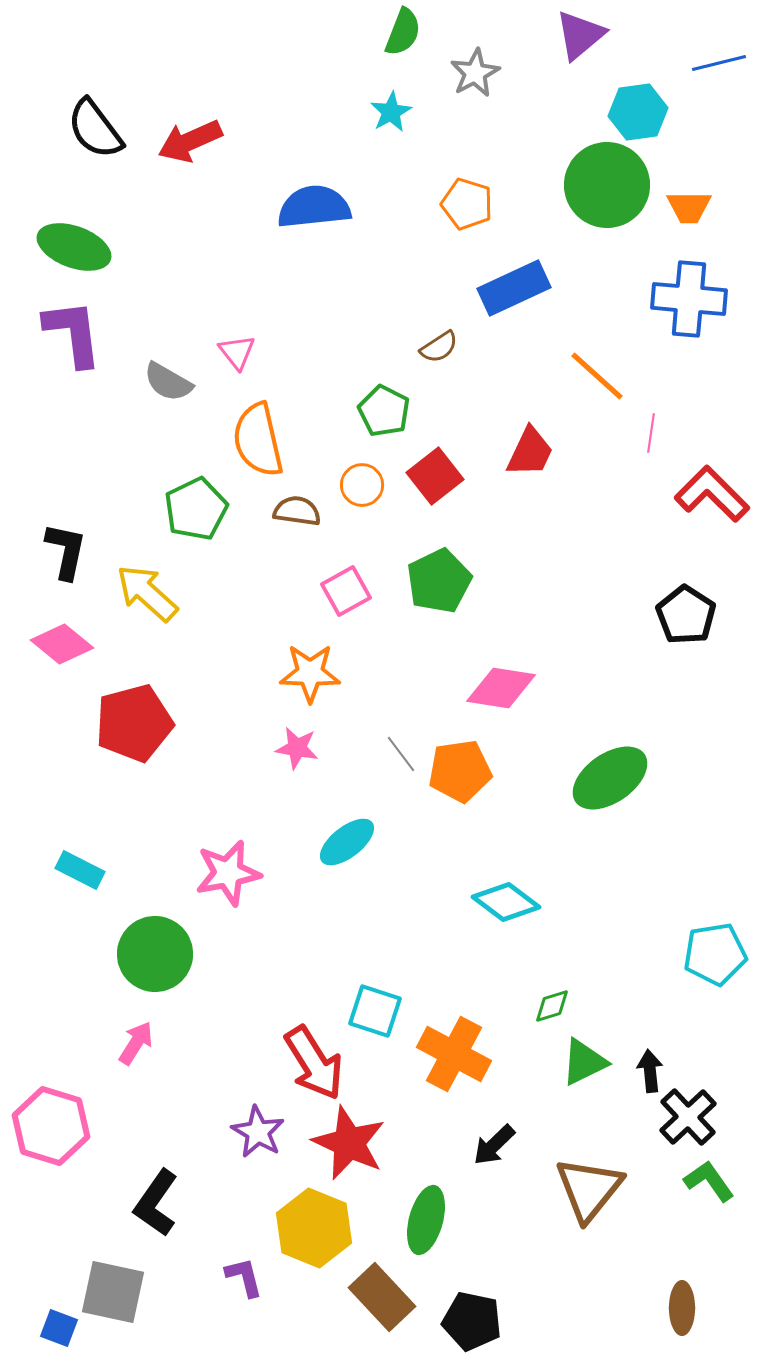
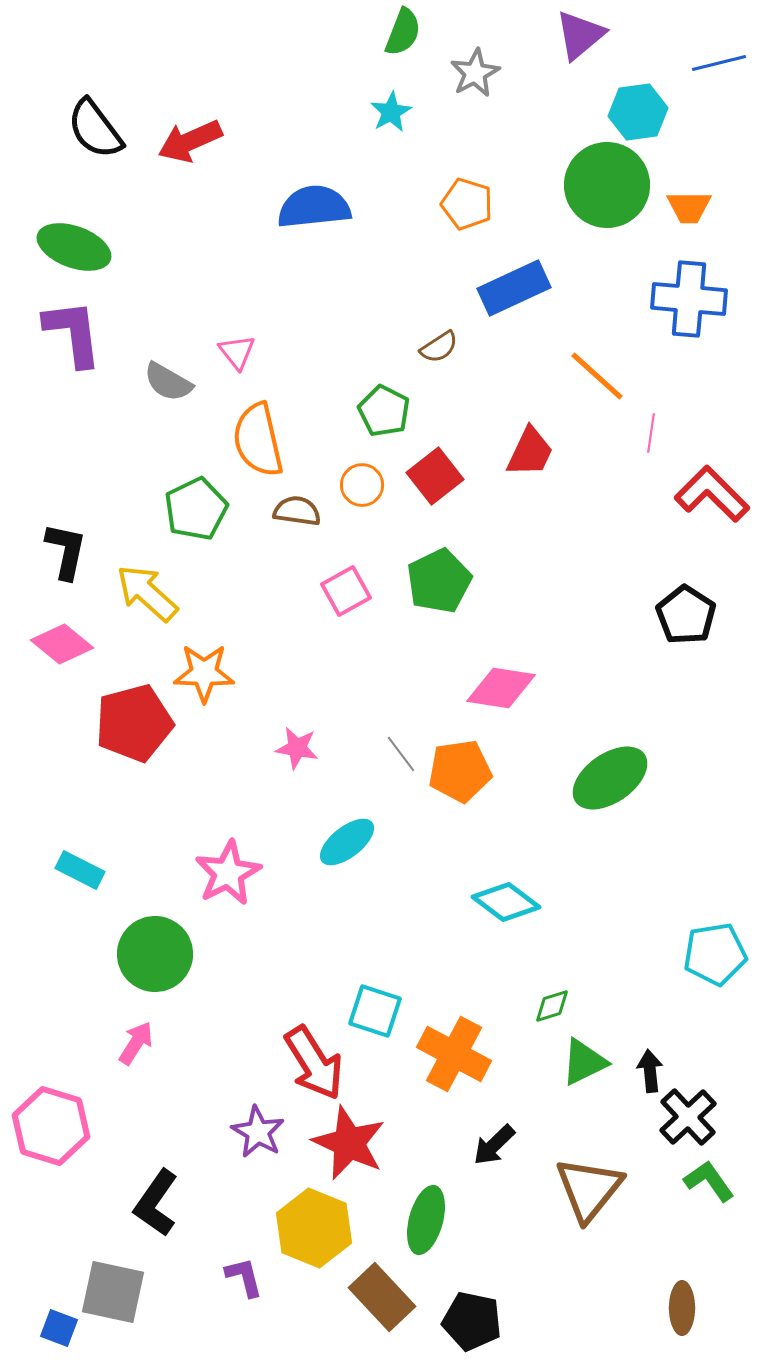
orange star at (310, 673): moved 106 px left
pink star at (228, 873): rotated 16 degrees counterclockwise
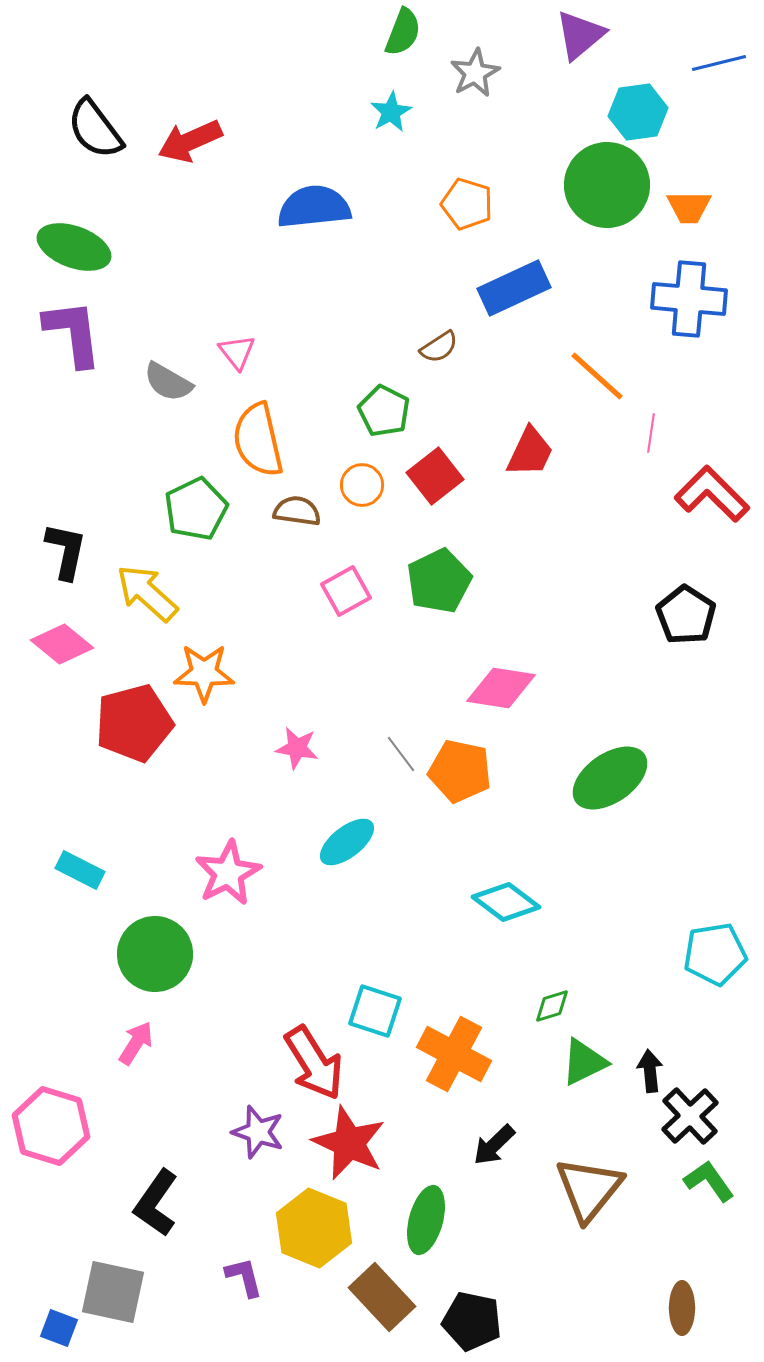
orange pentagon at (460, 771): rotated 20 degrees clockwise
black cross at (688, 1117): moved 2 px right, 1 px up
purple star at (258, 1132): rotated 12 degrees counterclockwise
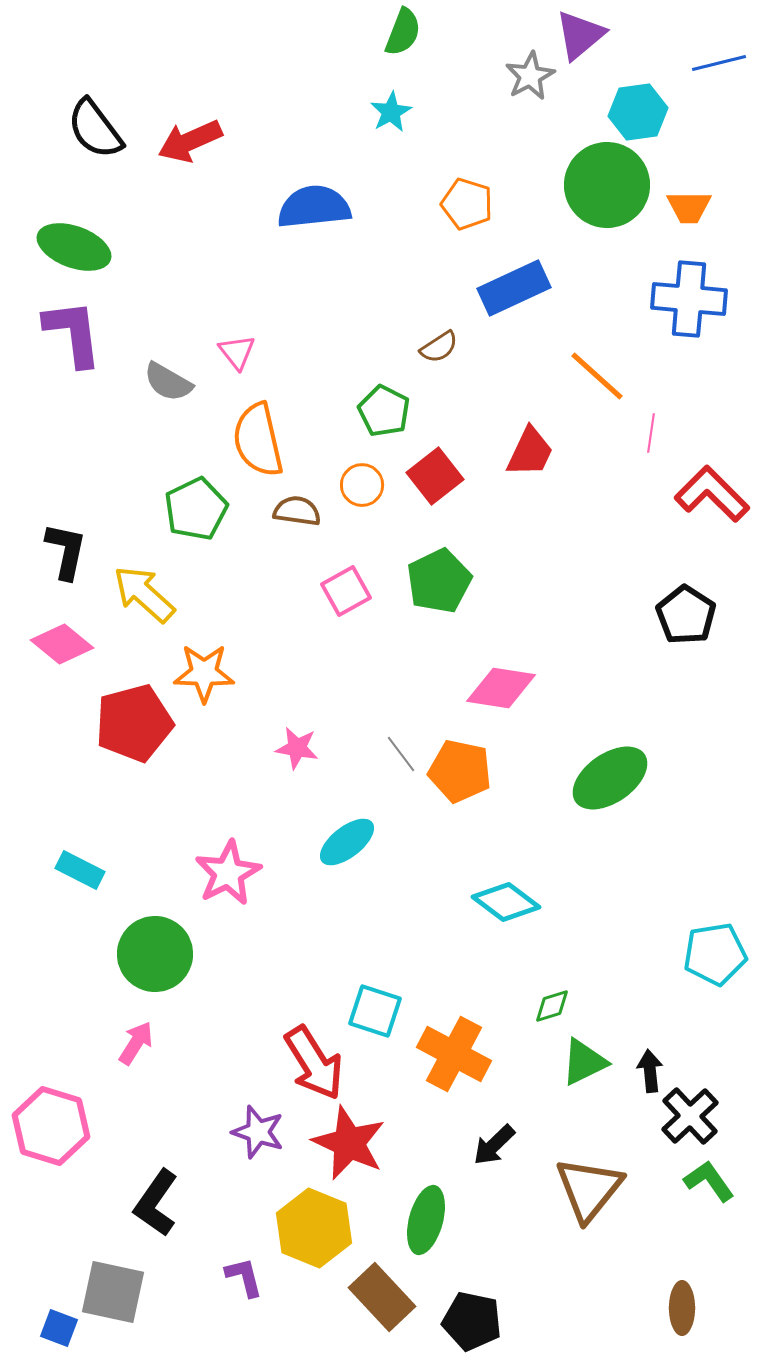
gray star at (475, 73): moved 55 px right, 3 px down
yellow arrow at (147, 593): moved 3 px left, 1 px down
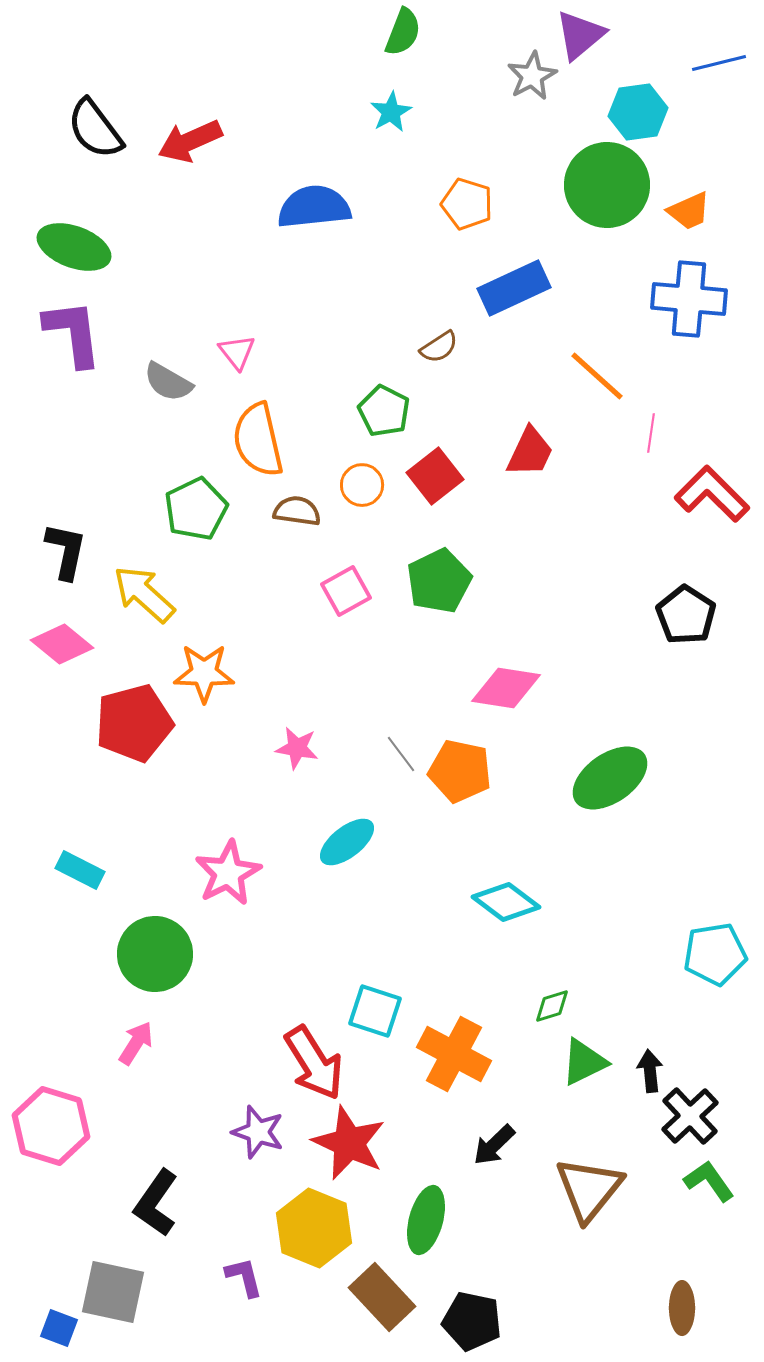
gray star at (530, 76): moved 2 px right
orange trapezoid at (689, 207): moved 4 px down; rotated 24 degrees counterclockwise
pink diamond at (501, 688): moved 5 px right
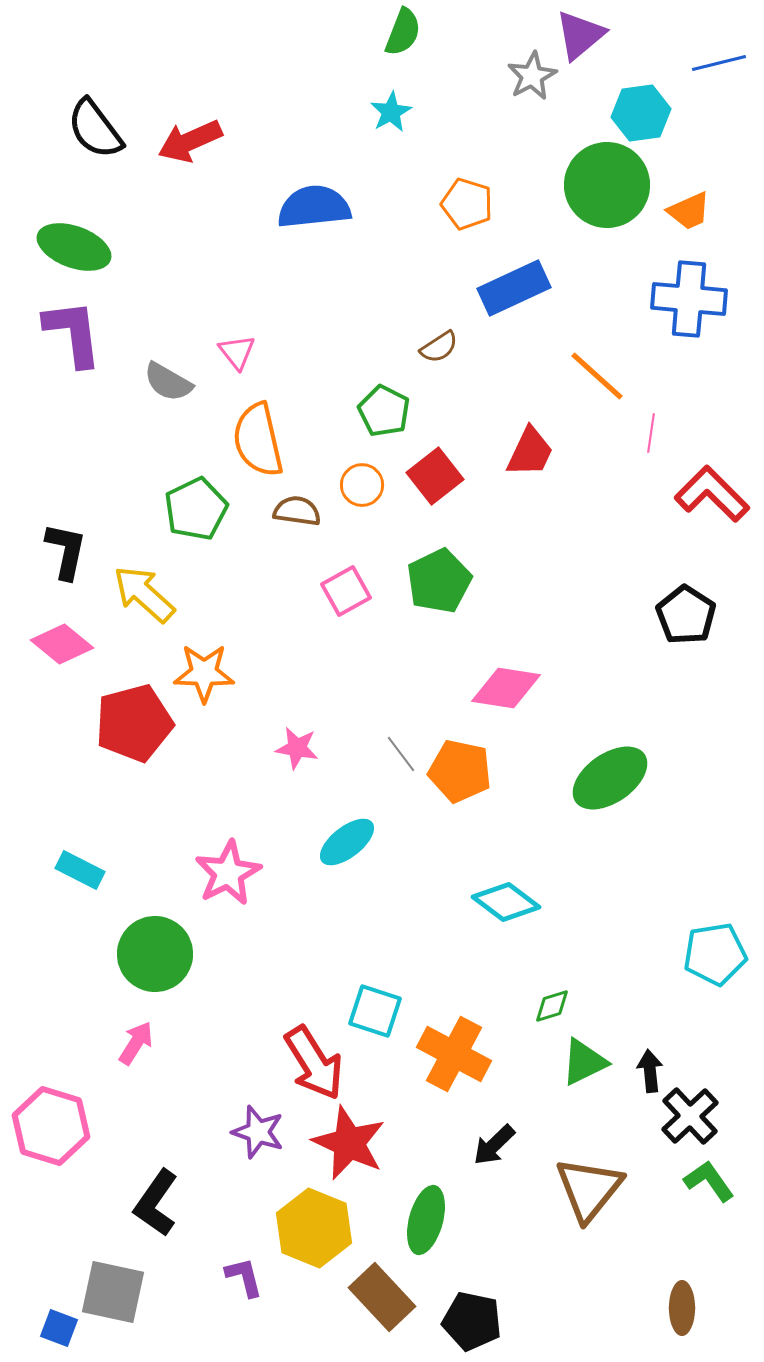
cyan hexagon at (638, 112): moved 3 px right, 1 px down
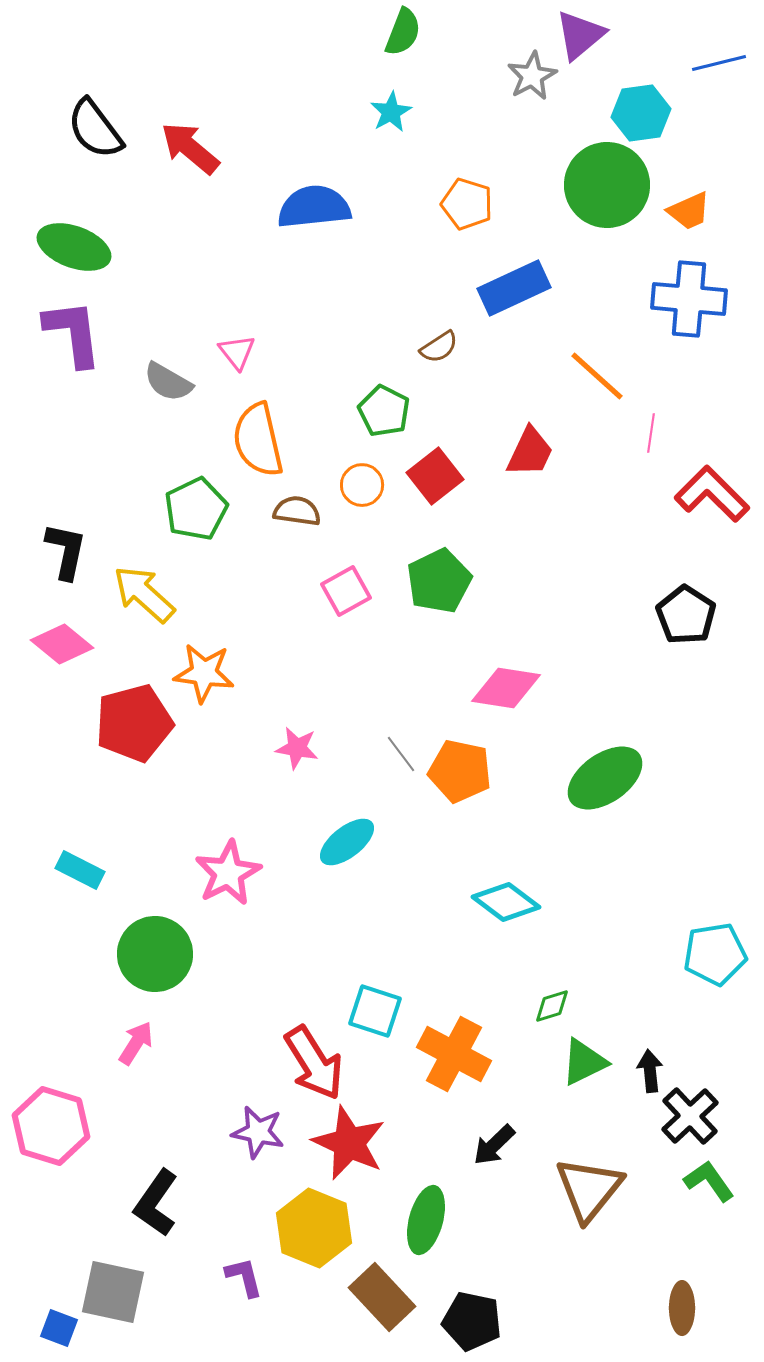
red arrow at (190, 141): moved 7 px down; rotated 64 degrees clockwise
orange star at (204, 673): rotated 6 degrees clockwise
green ellipse at (610, 778): moved 5 px left
purple star at (258, 1132): rotated 6 degrees counterclockwise
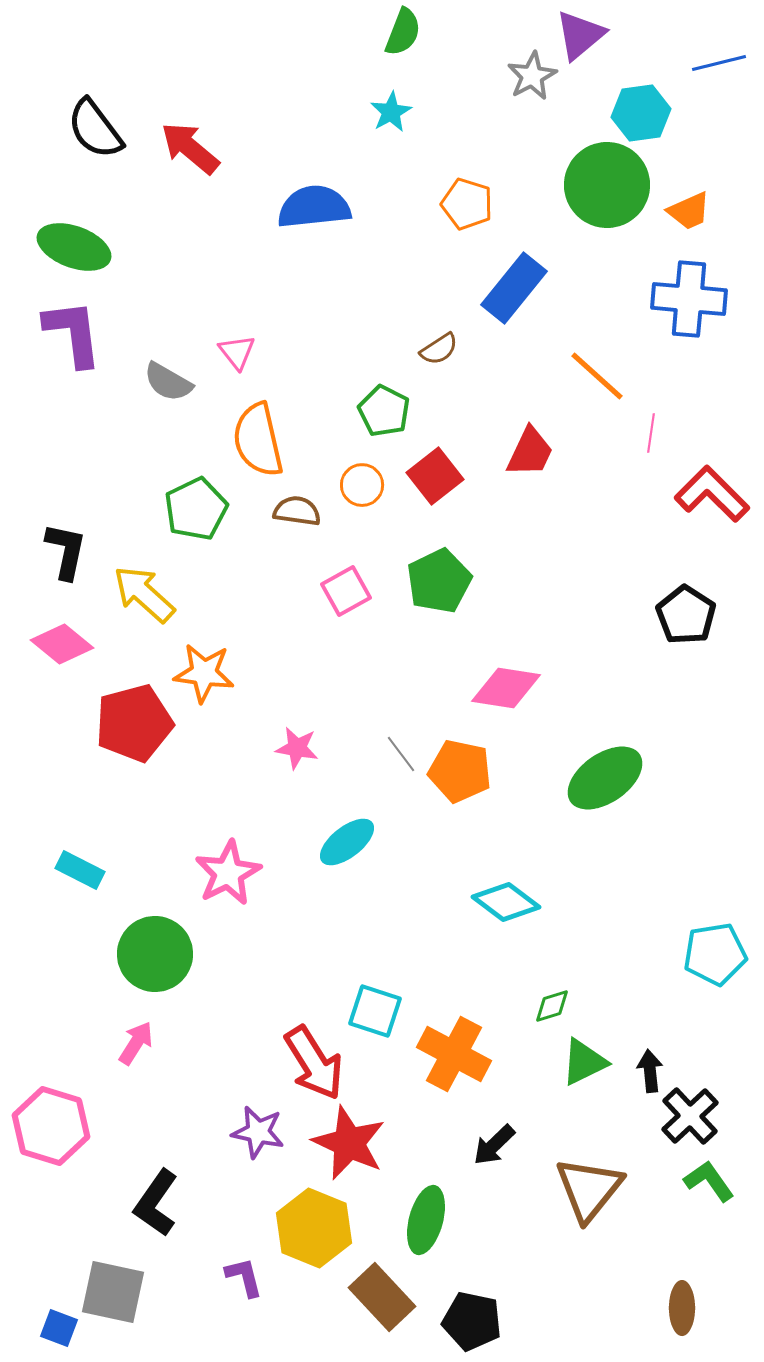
blue rectangle at (514, 288): rotated 26 degrees counterclockwise
brown semicircle at (439, 347): moved 2 px down
